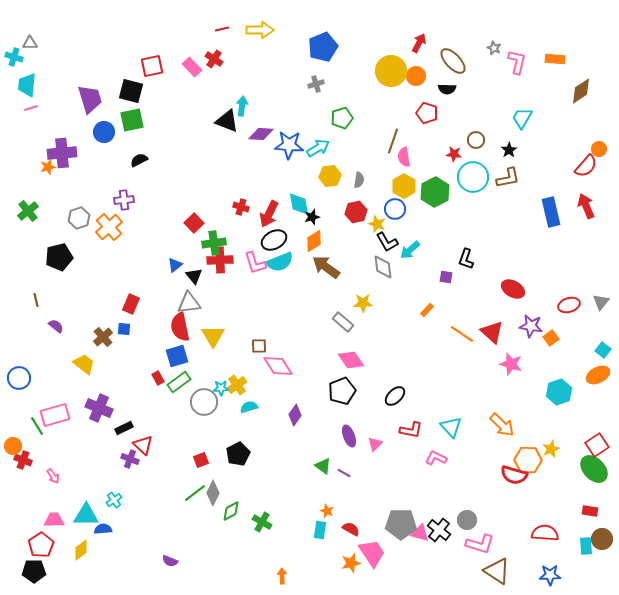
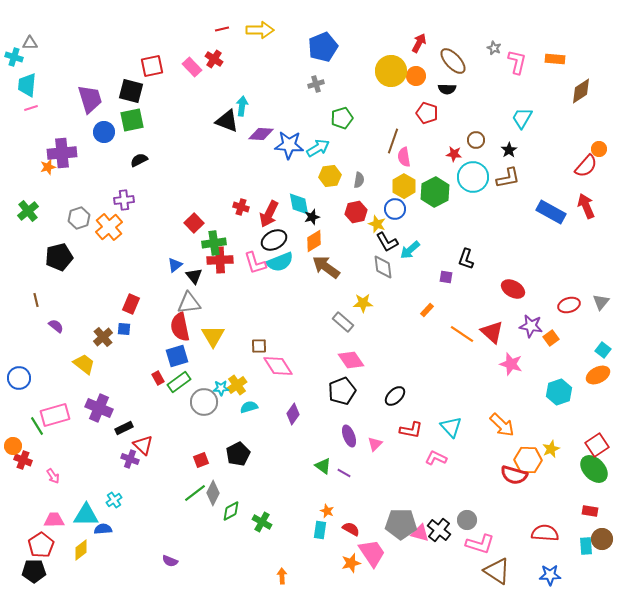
blue rectangle at (551, 212): rotated 48 degrees counterclockwise
purple diamond at (295, 415): moved 2 px left, 1 px up
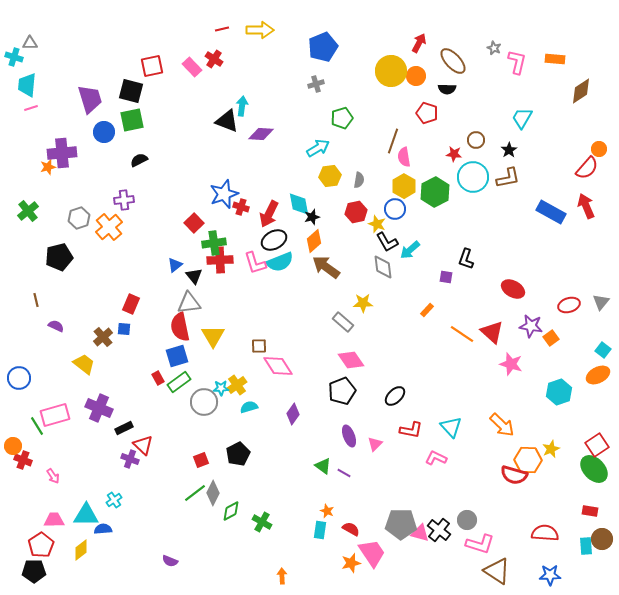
blue star at (289, 145): moved 65 px left, 49 px down; rotated 24 degrees counterclockwise
red semicircle at (586, 166): moved 1 px right, 2 px down
orange diamond at (314, 241): rotated 10 degrees counterclockwise
purple semicircle at (56, 326): rotated 14 degrees counterclockwise
